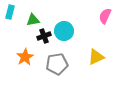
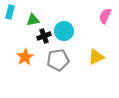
gray pentagon: moved 1 px right, 4 px up
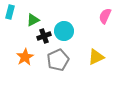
green triangle: rotated 16 degrees counterclockwise
gray pentagon: rotated 15 degrees counterclockwise
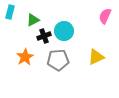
gray pentagon: rotated 20 degrees clockwise
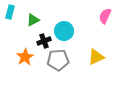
black cross: moved 5 px down
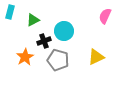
gray pentagon: rotated 20 degrees clockwise
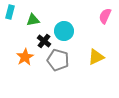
green triangle: rotated 16 degrees clockwise
black cross: rotated 32 degrees counterclockwise
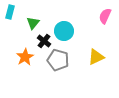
green triangle: moved 3 px down; rotated 40 degrees counterclockwise
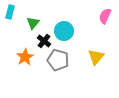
yellow triangle: rotated 24 degrees counterclockwise
